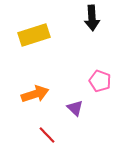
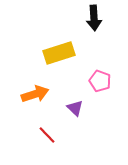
black arrow: moved 2 px right
yellow rectangle: moved 25 px right, 18 px down
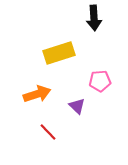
pink pentagon: rotated 25 degrees counterclockwise
orange arrow: moved 2 px right
purple triangle: moved 2 px right, 2 px up
red line: moved 1 px right, 3 px up
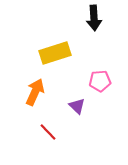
yellow rectangle: moved 4 px left
orange arrow: moved 2 px left, 2 px up; rotated 48 degrees counterclockwise
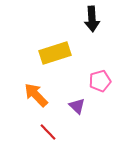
black arrow: moved 2 px left, 1 px down
pink pentagon: rotated 10 degrees counterclockwise
orange arrow: moved 1 px right, 3 px down; rotated 68 degrees counterclockwise
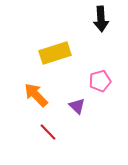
black arrow: moved 9 px right
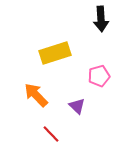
pink pentagon: moved 1 px left, 5 px up
red line: moved 3 px right, 2 px down
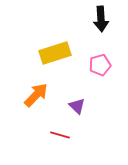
pink pentagon: moved 1 px right, 11 px up
orange arrow: rotated 88 degrees clockwise
red line: moved 9 px right, 1 px down; rotated 30 degrees counterclockwise
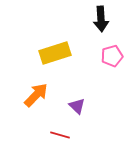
pink pentagon: moved 12 px right, 9 px up
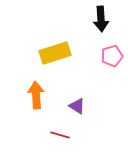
orange arrow: rotated 48 degrees counterclockwise
purple triangle: rotated 12 degrees counterclockwise
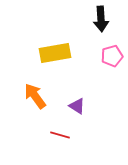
yellow rectangle: rotated 8 degrees clockwise
orange arrow: moved 1 px left, 1 px down; rotated 32 degrees counterclockwise
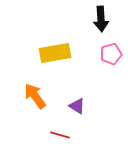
pink pentagon: moved 1 px left, 2 px up
